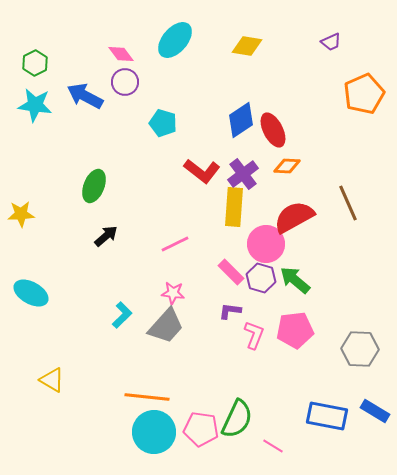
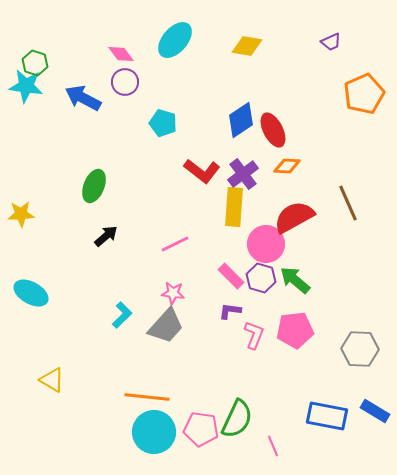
green hexagon at (35, 63): rotated 15 degrees counterclockwise
blue arrow at (85, 96): moved 2 px left, 2 px down
cyan star at (35, 105): moved 9 px left, 19 px up
pink rectangle at (231, 272): moved 4 px down
pink line at (273, 446): rotated 35 degrees clockwise
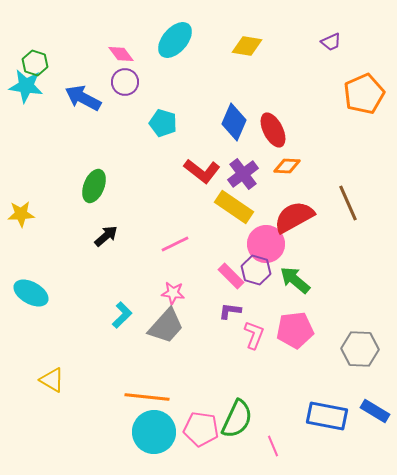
blue diamond at (241, 120): moved 7 px left, 2 px down; rotated 33 degrees counterclockwise
yellow rectangle at (234, 207): rotated 60 degrees counterclockwise
purple hexagon at (261, 278): moved 5 px left, 8 px up
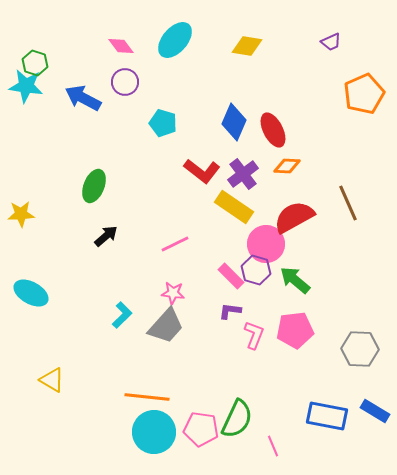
pink diamond at (121, 54): moved 8 px up
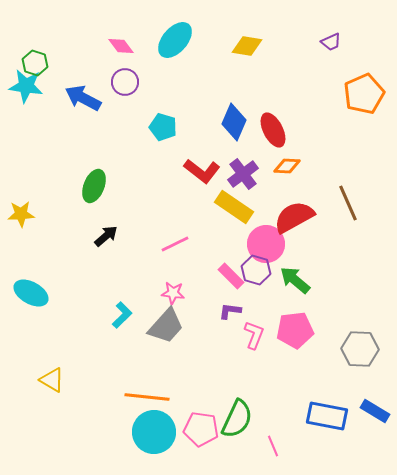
cyan pentagon at (163, 123): moved 4 px down
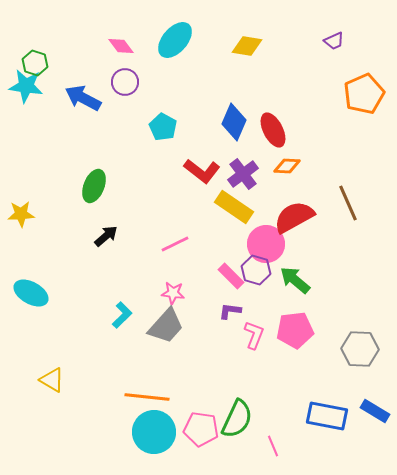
purple trapezoid at (331, 42): moved 3 px right, 1 px up
cyan pentagon at (163, 127): rotated 12 degrees clockwise
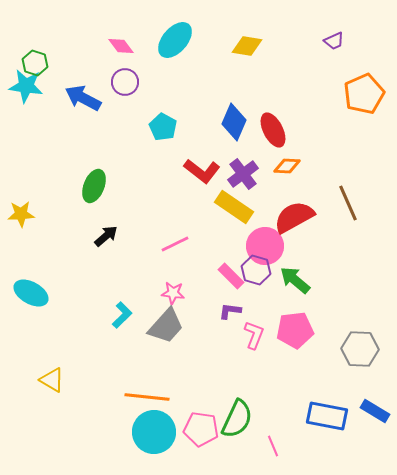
pink circle at (266, 244): moved 1 px left, 2 px down
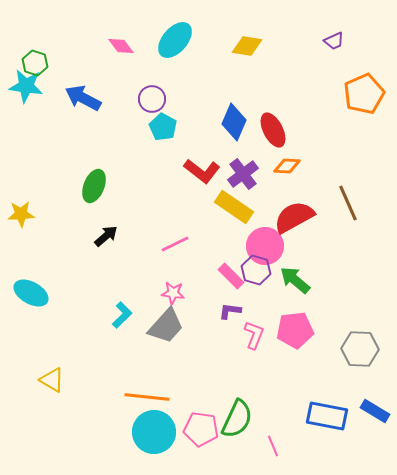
purple circle at (125, 82): moved 27 px right, 17 px down
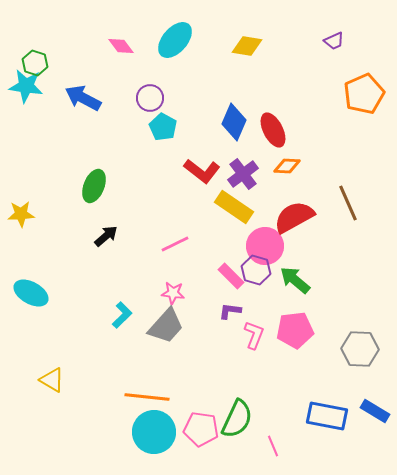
purple circle at (152, 99): moved 2 px left, 1 px up
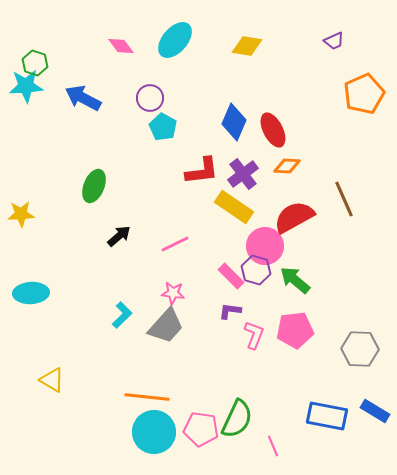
cyan star at (26, 86): rotated 12 degrees counterclockwise
red L-shape at (202, 171): rotated 45 degrees counterclockwise
brown line at (348, 203): moved 4 px left, 4 px up
black arrow at (106, 236): moved 13 px right
cyan ellipse at (31, 293): rotated 32 degrees counterclockwise
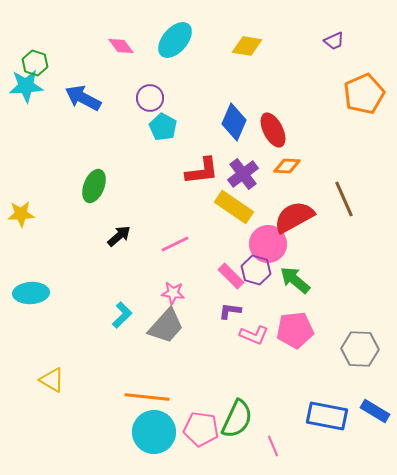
pink circle at (265, 246): moved 3 px right, 2 px up
pink L-shape at (254, 335): rotated 92 degrees clockwise
